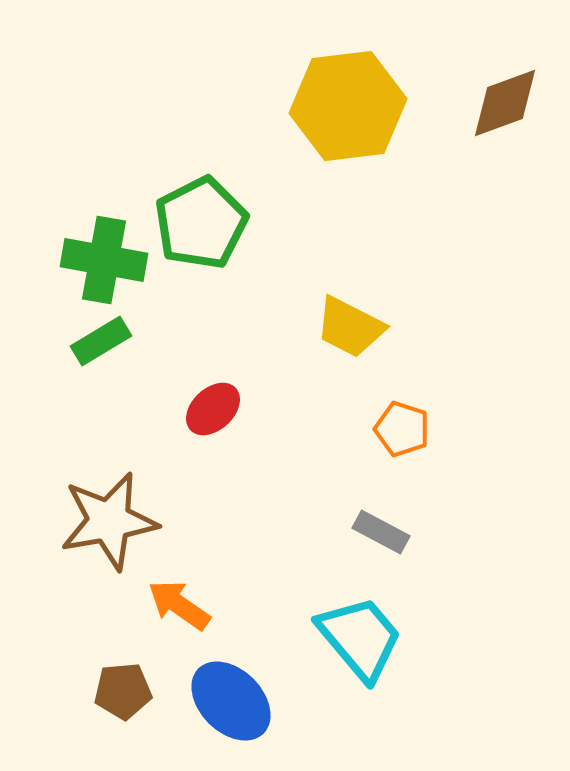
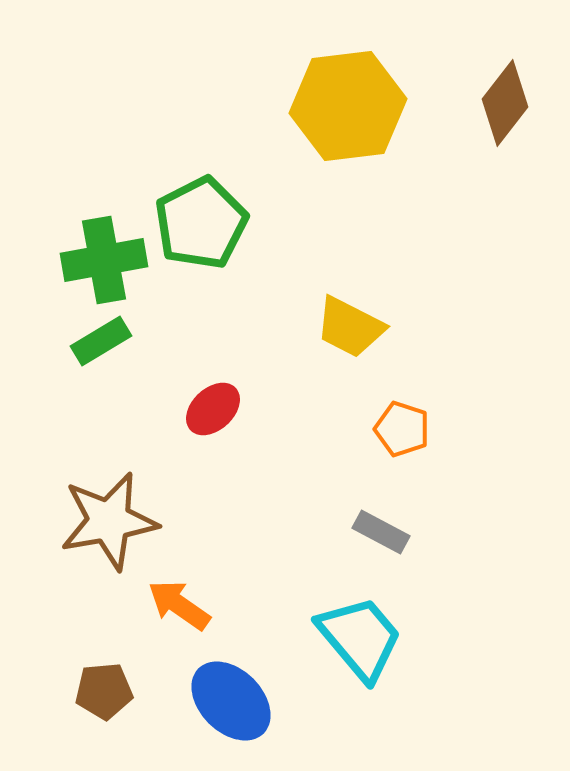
brown diamond: rotated 32 degrees counterclockwise
green cross: rotated 20 degrees counterclockwise
brown pentagon: moved 19 px left
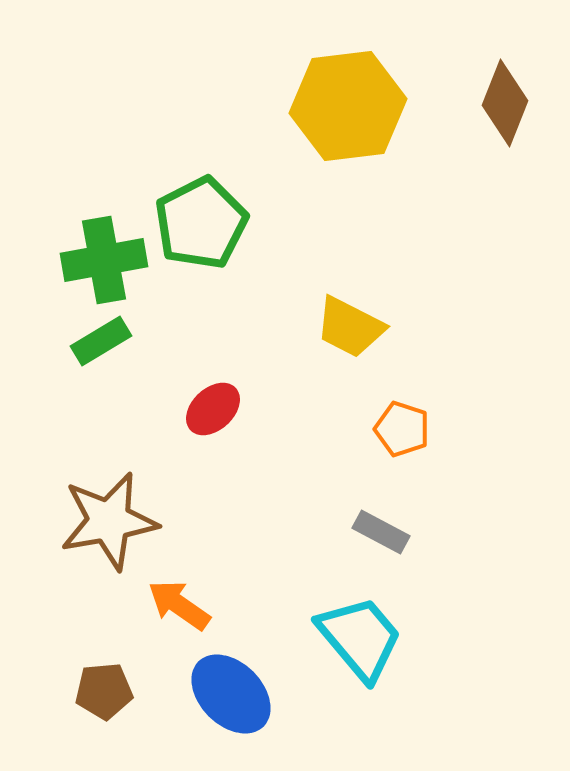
brown diamond: rotated 16 degrees counterclockwise
blue ellipse: moved 7 px up
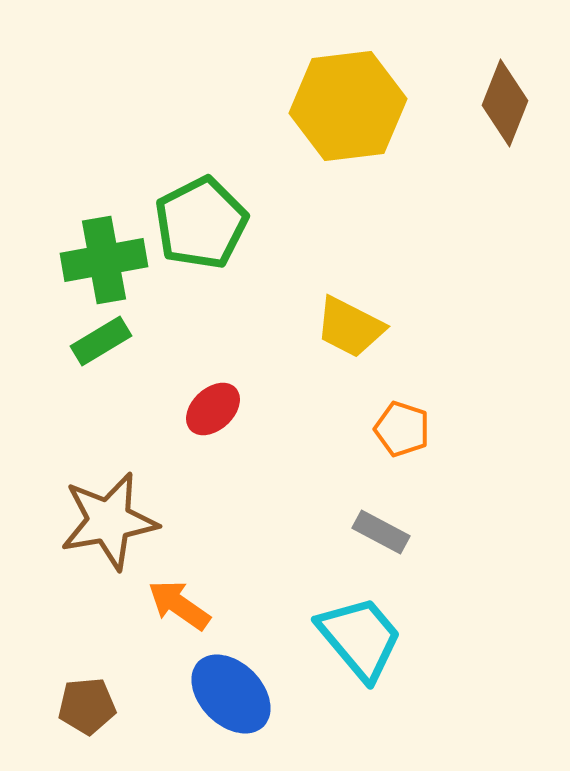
brown pentagon: moved 17 px left, 15 px down
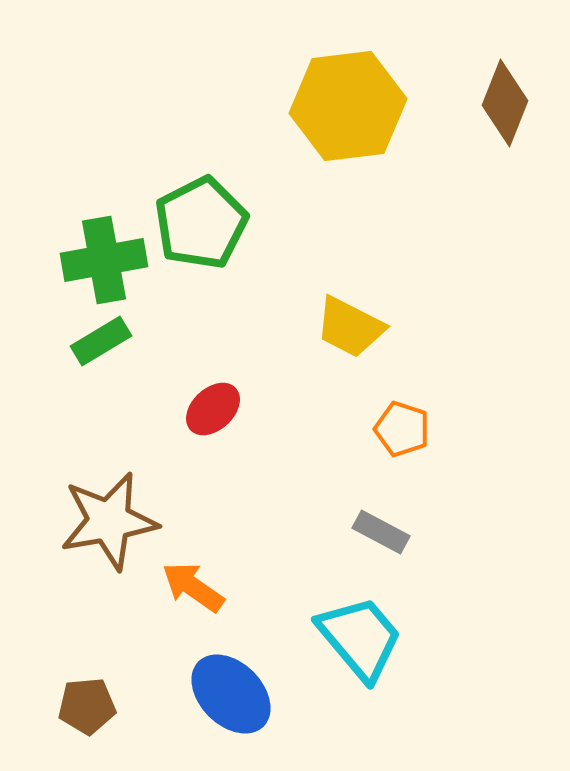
orange arrow: moved 14 px right, 18 px up
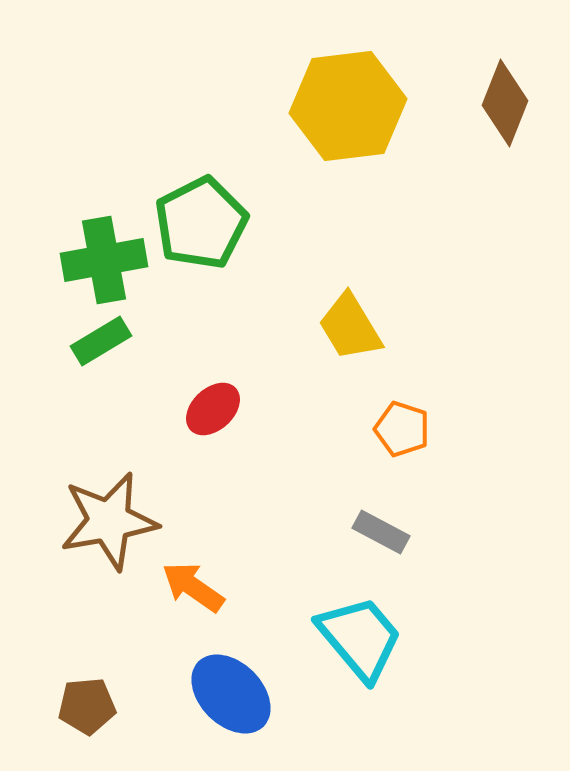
yellow trapezoid: rotated 32 degrees clockwise
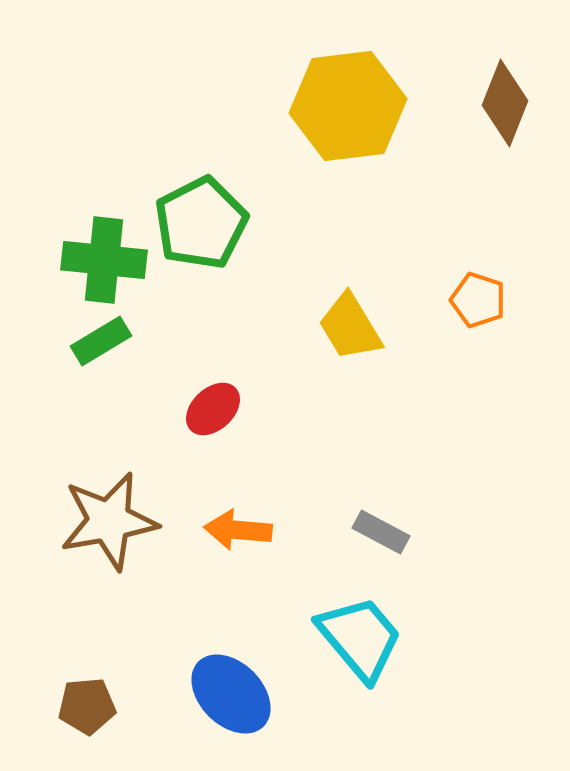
green cross: rotated 16 degrees clockwise
orange pentagon: moved 76 px right, 129 px up
orange arrow: moved 45 px right, 57 px up; rotated 30 degrees counterclockwise
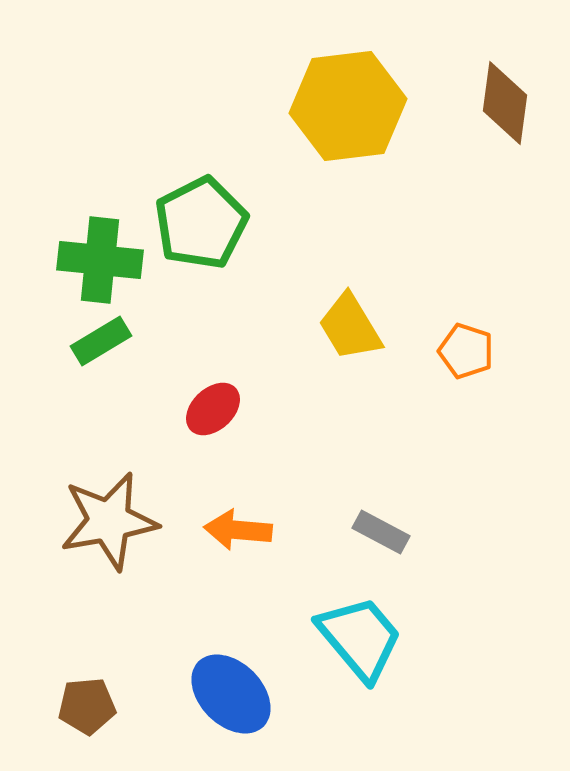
brown diamond: rotated 14 degrees counterclockwise
green cross: moved 4 px left
orange pentagon: moved 12 px left, 51 px down
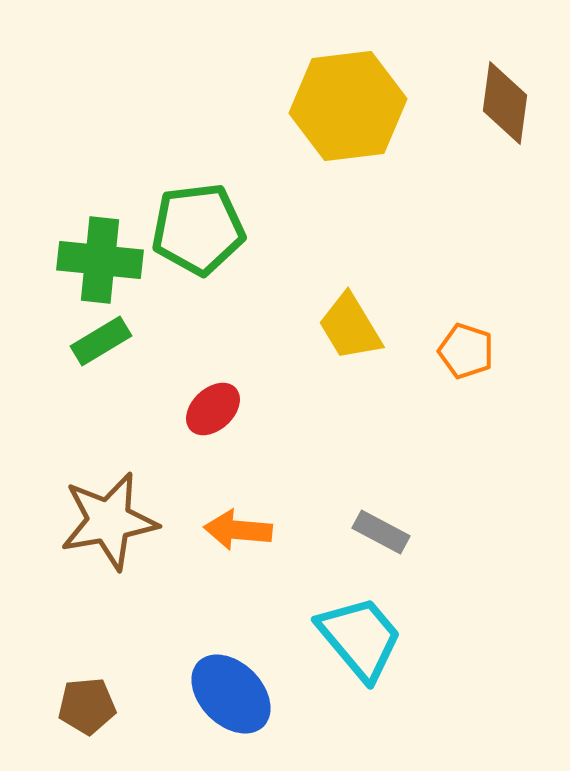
green pentagon: moved 3 px left, 6 px down; rotated 20 degrees clockwise
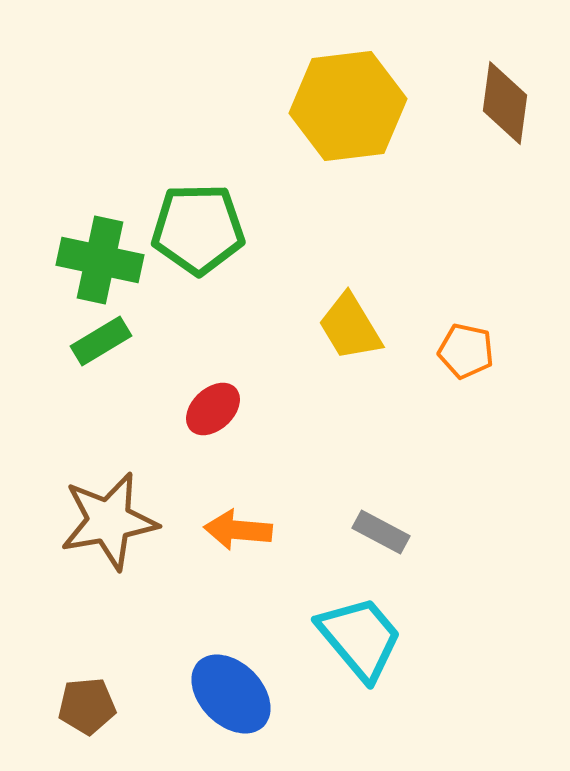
green pentagon: rotated 6 degrees clockwise
green cross: rotated 6 degrees clockwise
orange pentagon: rotated 6 degrees counterclockwise
